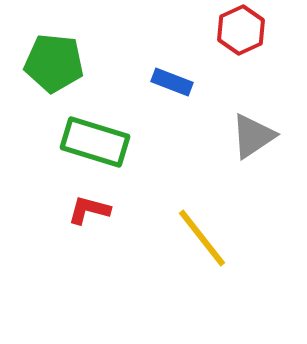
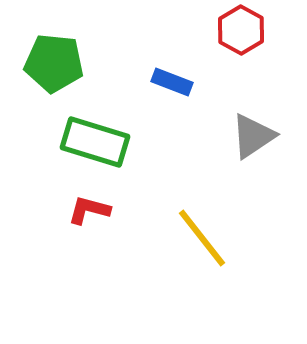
red hexagon: rotated 6 degrees counterclockwise
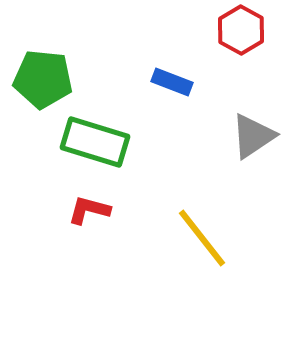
green pentagon: moved 11 px left, 16 px down
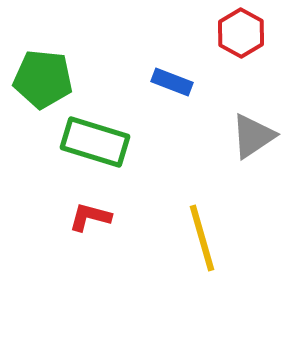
red hexagon: moved 3 px down
red L-shape: moved 1 px right, 7 px down
yellow line: rotated 22 degrees clockwise
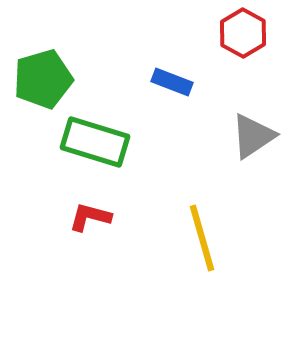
red hexagon: moved 2 px right
green pentagon: rotated 22 degrees counterclockwise
